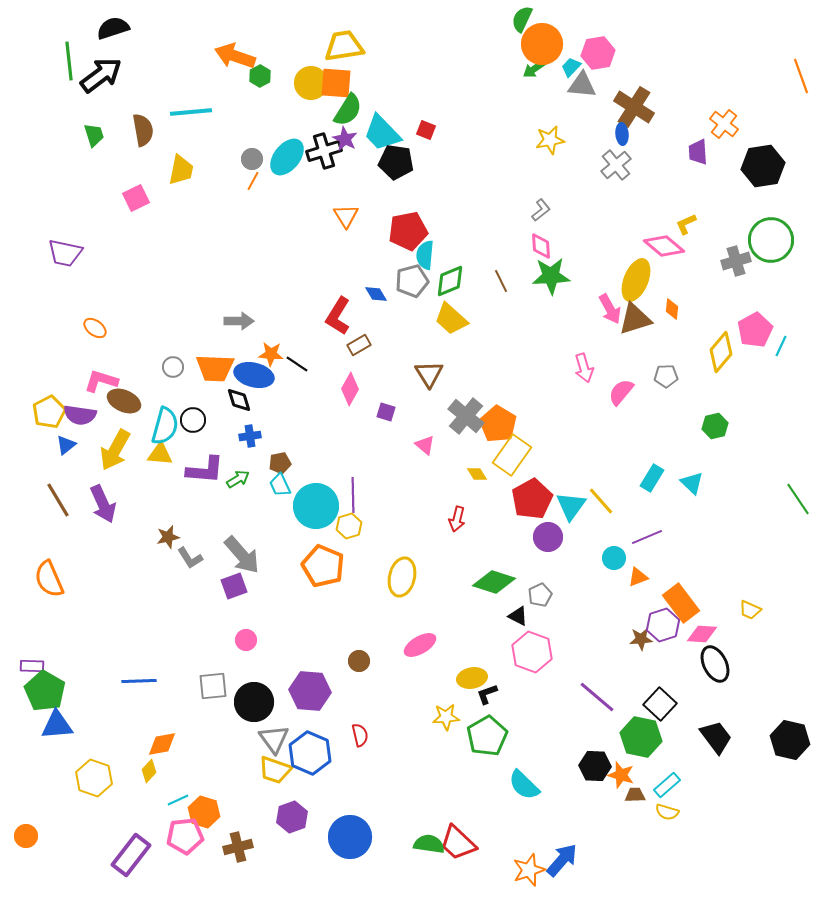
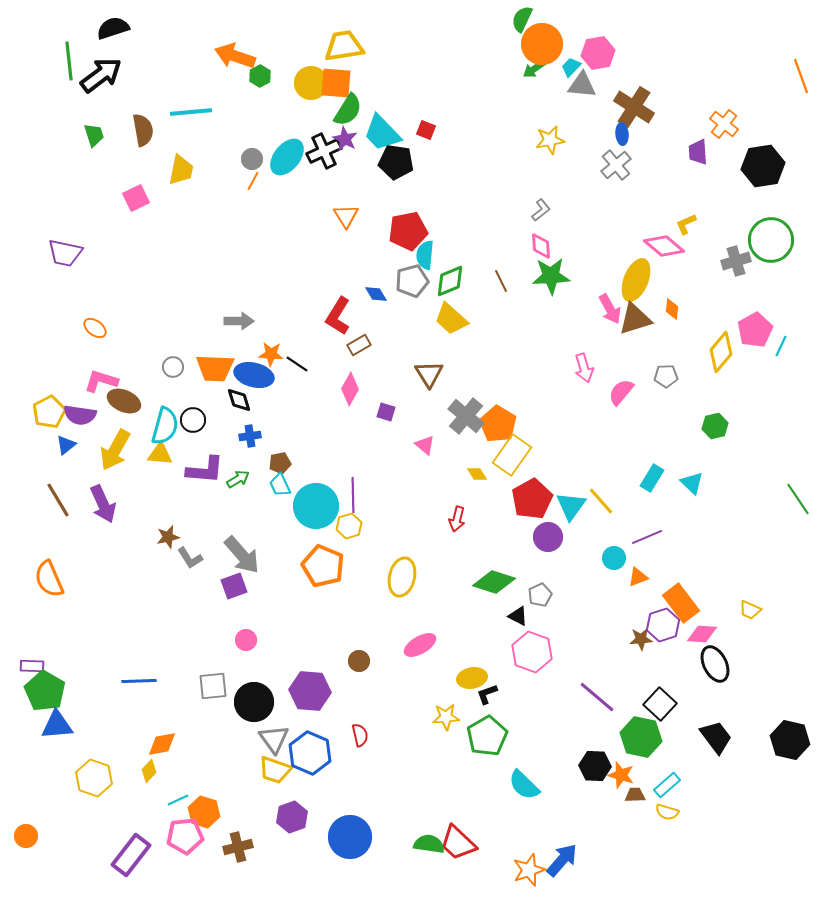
black cross at (324, 151): rotated 8 degrees counterclockwise
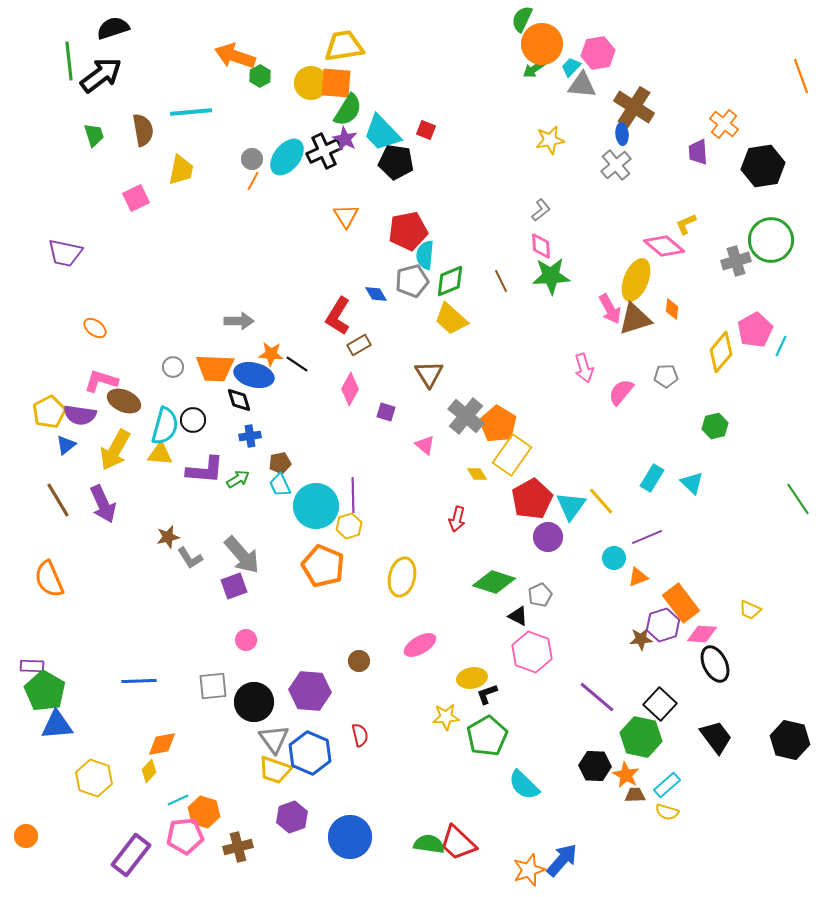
orange star at (621, 775): moved 5 px right; rotated 12 degrees clockwise
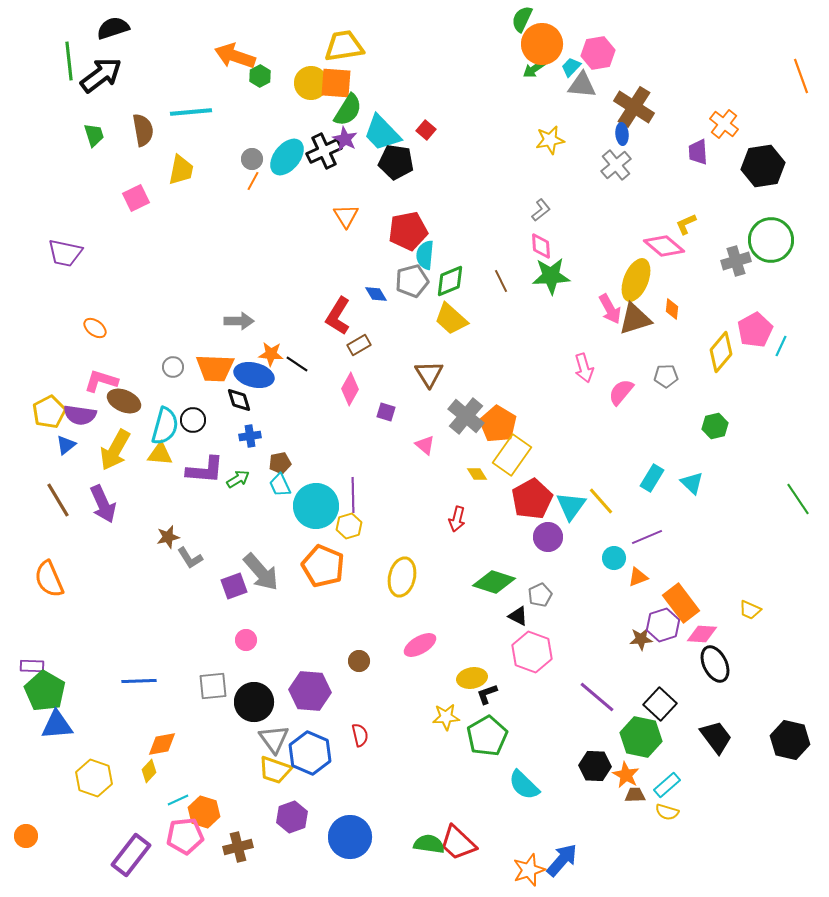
red square at (426, 130): rotated 18 degrees clockwise
gray arrow at (242, 555): moved 19 px right, 17 px down
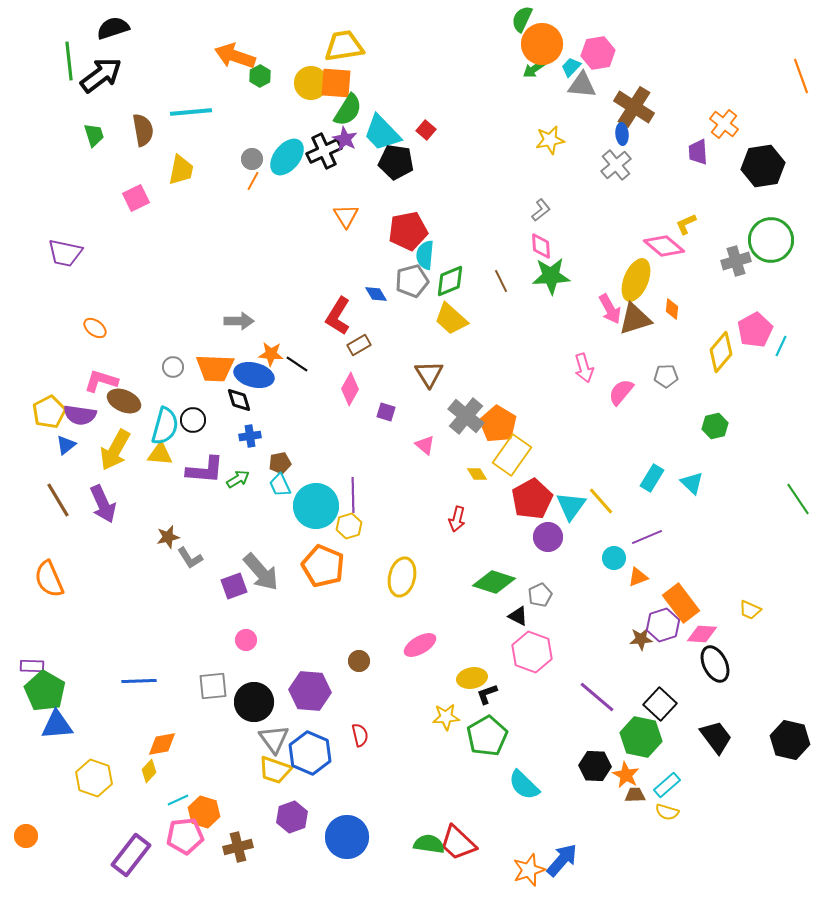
blue circle at (350, 837): moved 3 px left
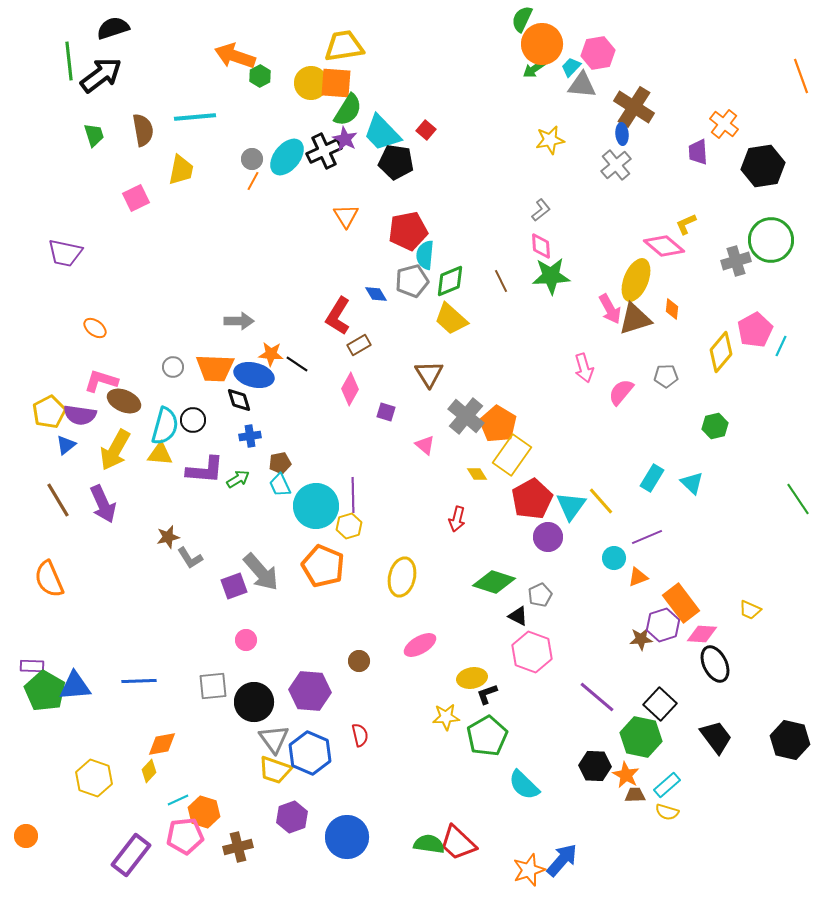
cyan line at (191, 112): moved 4 px right, 5 px down
blue triangle at (57, 725): moved 18 px right, 39 px up
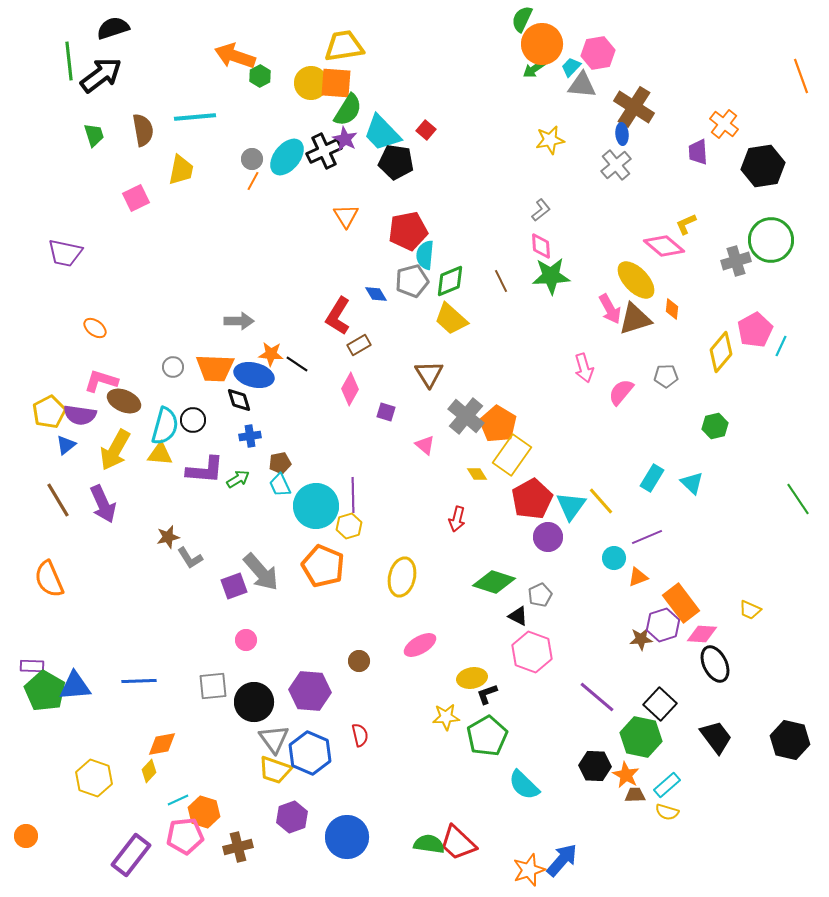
yellow ellipse at (636, 280): rotated 66 degrees counterclockwise
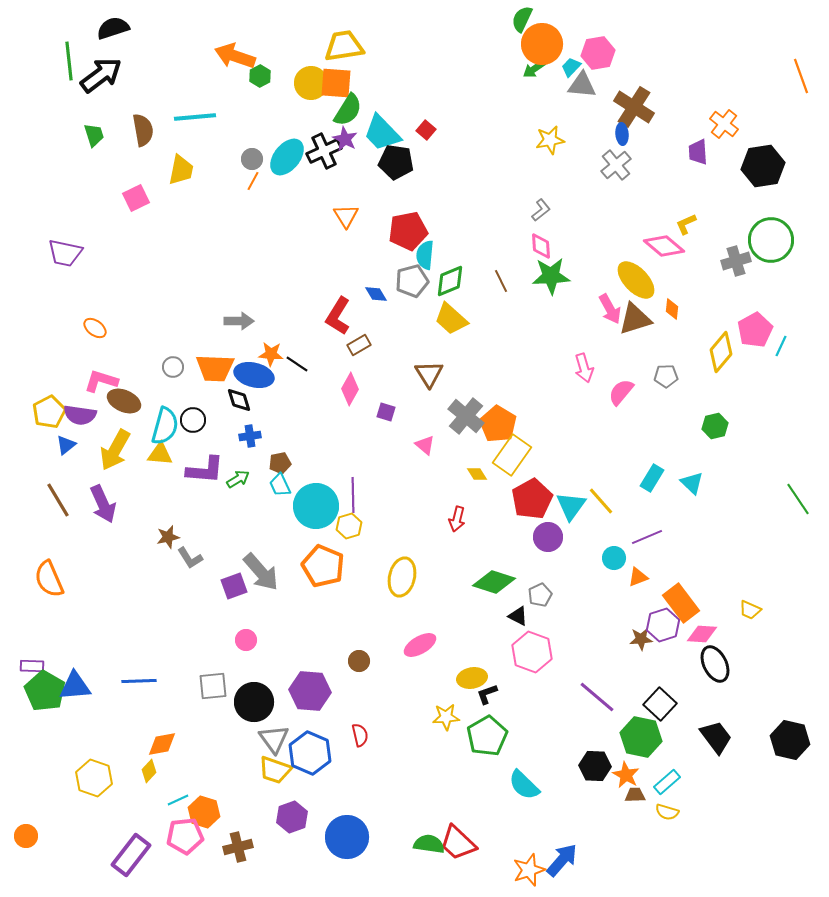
cyan rectangle at (667, 785): moved 3 px up
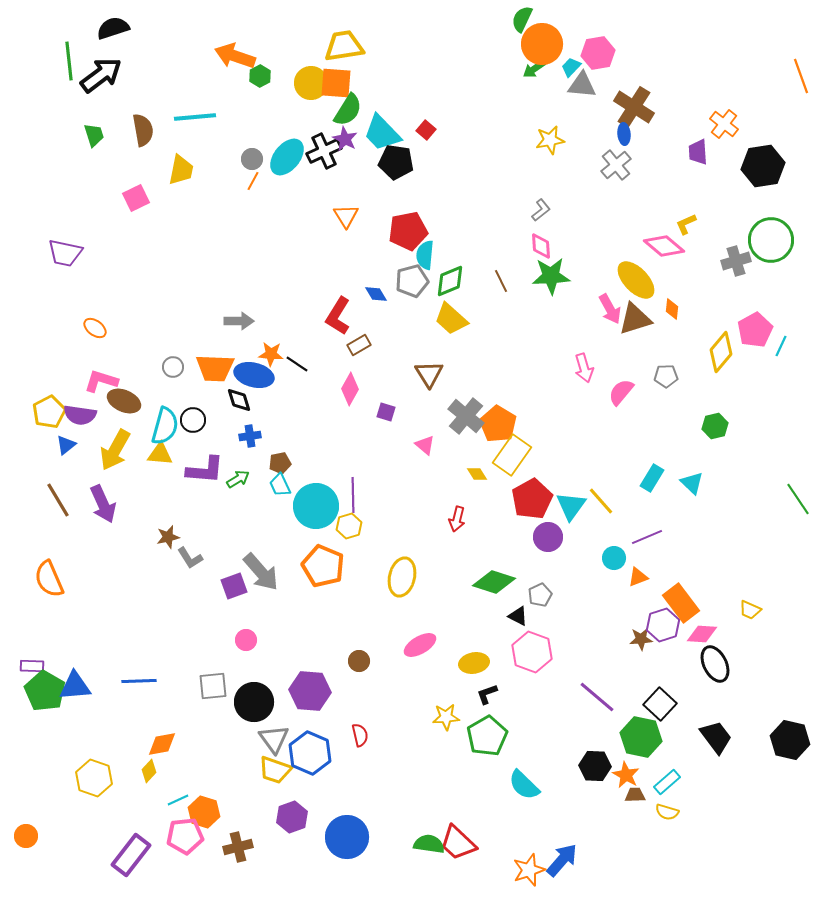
blue ellipse at (622, 134): moved 2 px right
yellow ellipse at (472, 678): moved 2 px right, 15 px up
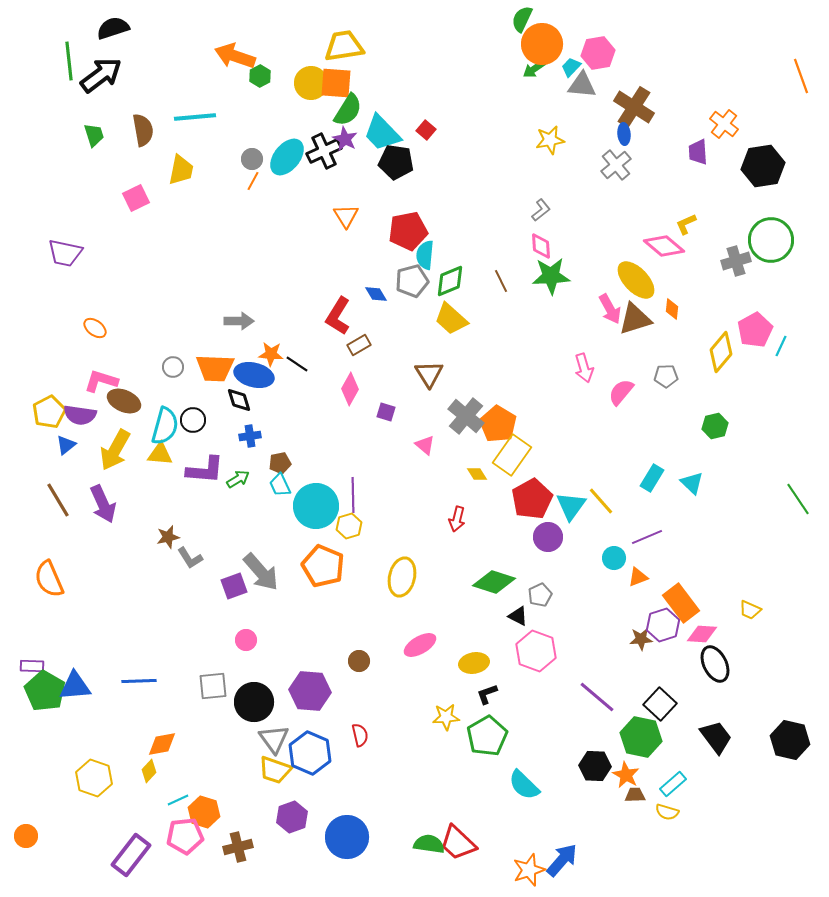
pink hexagon at (532, 652): moved 4 px right, 1 px up
cyan rectangle at (667, 782): moved 6 px right, 2 px down
